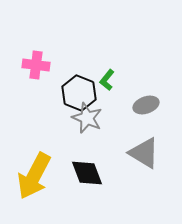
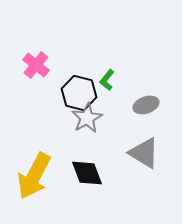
pink cross: rotated 32 degrees clockwise
black hexagon: rotated 8 degrees counterclockwise
gray star: rotated 20 degrees clockwise
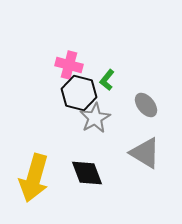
pink cross: moved 33 px right; rotated 24 degrees counterclockwise
gray ellipse: rotated 70 degrees clockwise
gray star: moved 8 px right
gray triangle: moved 1 px right
yellow arrow: moved 2 px down; rotated 12 degrees counterclockwise
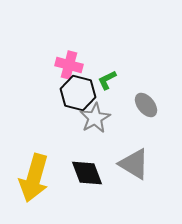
green L-shape: rotated 25 degrees clockwise
black hexagon: moved 1 px left
gray triangle: moved 11 px left, 11 px down
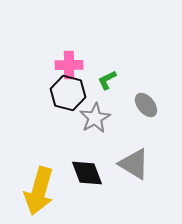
pink cross: rotated 16 degrees counterclockwise
black hexagon: moved 10 px left
yellow arrow: moved 5 px right, 13 px down
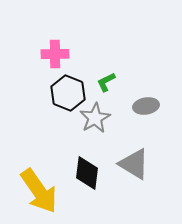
pink cross: moved 14 px left, 11 px up
green L-shape: moved 1 px left, 2 px down
black hexagon: rotated 8 degrees clockwise
gray ellipse: moved 1 px down; rotated 60 degrees counterclockwise
black diamond: rotated 28 degrees clockwise
yellow arrow: rotated 51 degrees counterclockwise
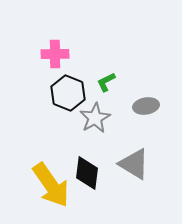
yellow arrow: moved 12 px right, 6 px up
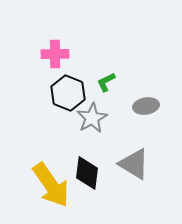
gray star: moved 3 px left
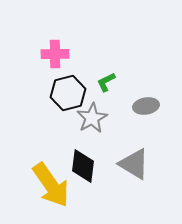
black hexagon: rotated 24 degrees clockwise
black diamond: moved 4 px left, 7 px up
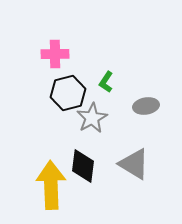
green L-shape: rotated 30 degrees counterclockwise
yellow arrow: rotated 147 degrees counterclockwise
